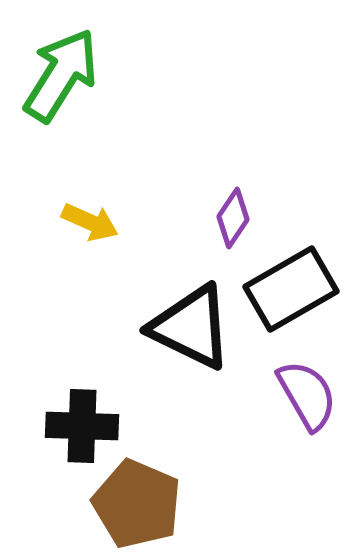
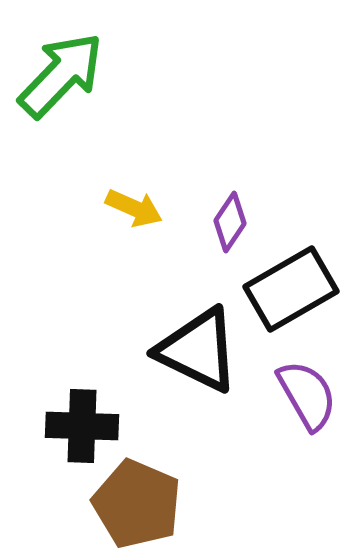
green arrow: rotated 12 degrees clockwise
purple diamond: moved 3 px left, 4 px down
yellow arrow: moved 44 px right, 14 px up
black triangle: moved 7 px right, 23 px down
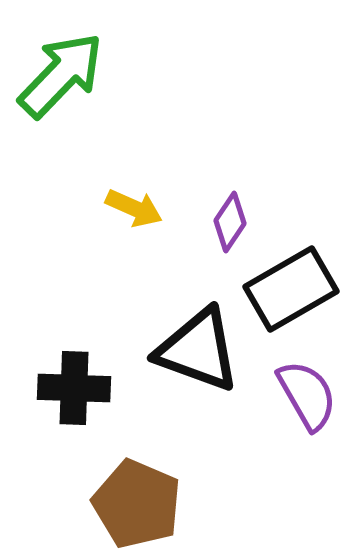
black triangle: rotated 6 degrees counterclockwise
black cross: moved 8 px left, 38 px up
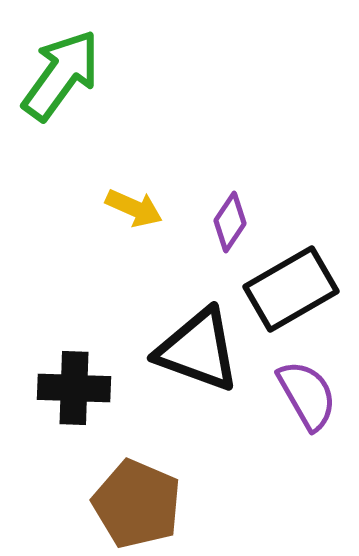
green arrow: rotated 8 degrees counterclockwise
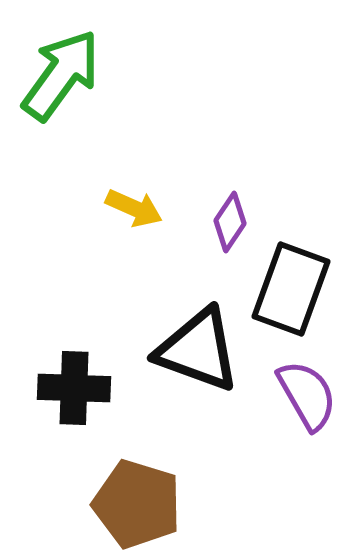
black rectangle: rotated 40 degrees counterclockwise
brown pentagon: rotated 6 degrees counterclockwise
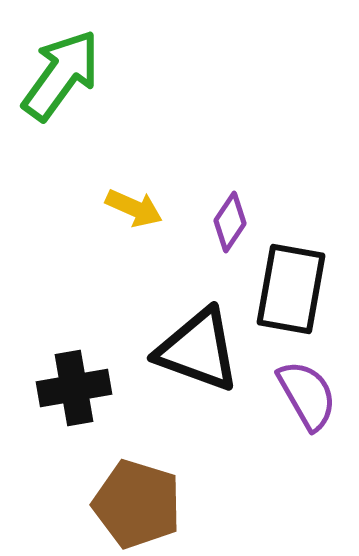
black rectangle: rotated 10 degrees counterclockwise
black cross: rotated 12 degrees counterclockwise
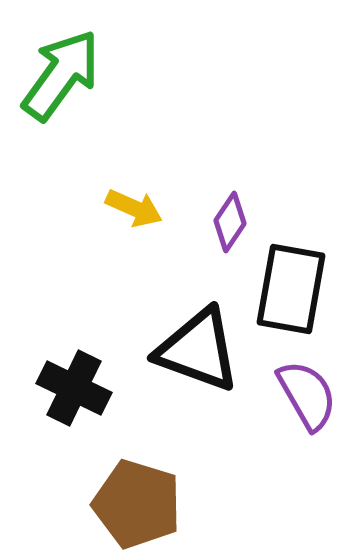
black cross: rotated 36 degrees clockwise
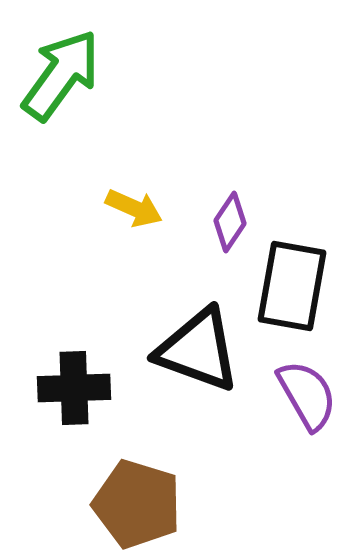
black rectangle: moved 1 px right, 3 px up
black cross: rotated 28 degrees counterclockwise
